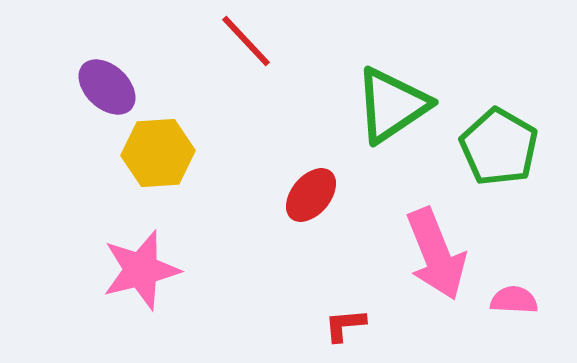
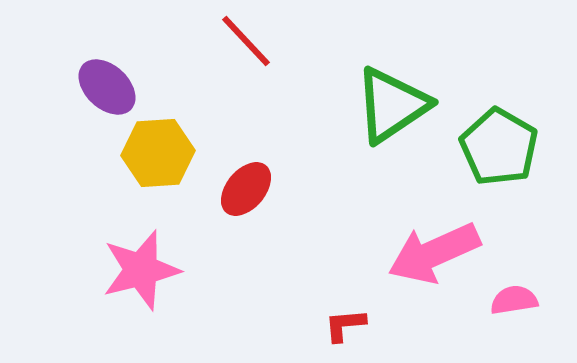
red ellipse: moved 65 px left, 6 px up
pink arrow: moved 2 px left, 1 px up; rotated 88 degrees clockwise
pink semicircle: rotated 12 degrees counterclockwise
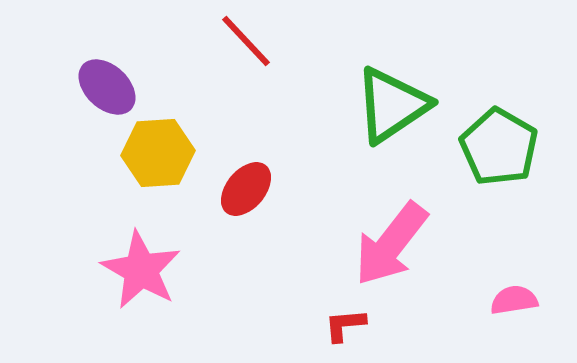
pink arrow: moved 43 px left, 9 px up; rotated 28 degrees counterclockwise
pink star: rotated 28 degrees counterclockwise
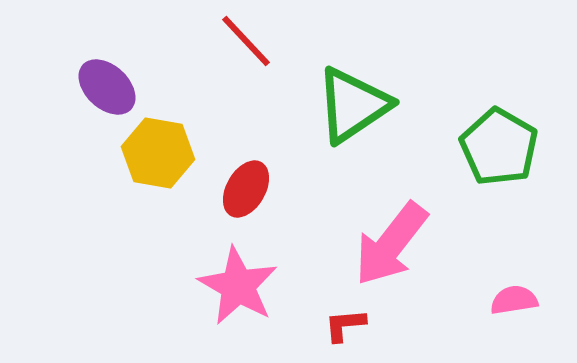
green triangle: moved 39 px left
yellow hexagon: rotated 14 degrees clockwise
red ellipse: rotated 10 degrees counterclockwise
pink star: moved 97 px right, 16 px down
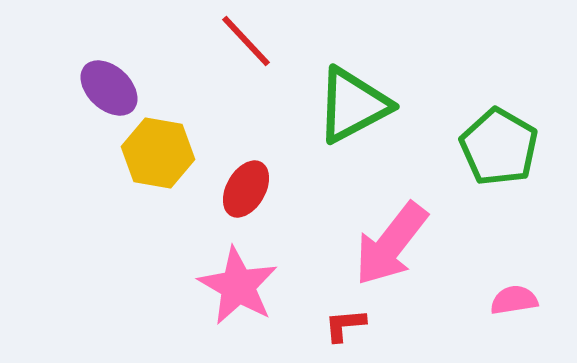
purple ellipse: moved 2 px right, 1 px down
green triangle: rotated 6 degrees clockwise
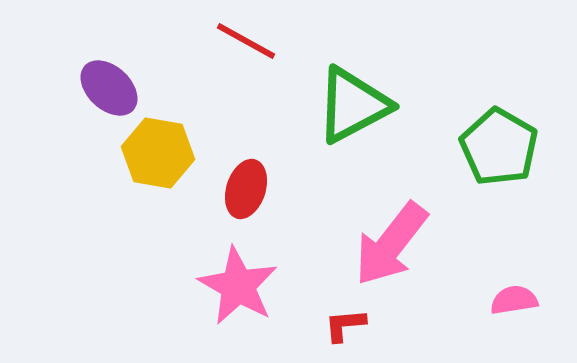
red line: rotated 18 degrees counterclockwise
red ellipse: rotated 12 degrees counterclockwise
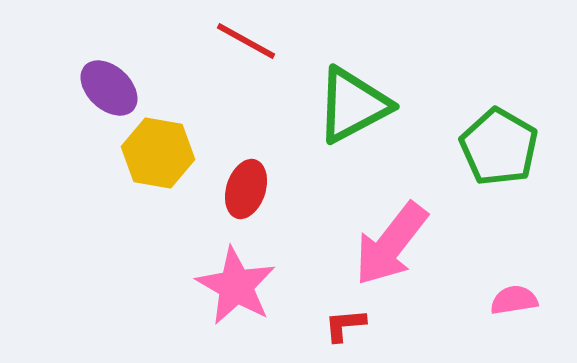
pink star: moved 2 px left
